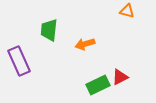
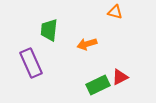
orange triangle: moved 12 px left, 1 px down
orange arrow: moved 2 px right
purple rectangle: moved 12 px right, 2 px down
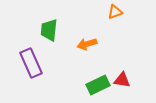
orange triangle: rotated 35 degrees counterclockwise
red triangle: moved 2 px right, 3 px down; rotated 36 degrees clockwise
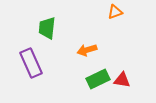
green trapezoid: moved 2 px left, 2 px up
orange arrow: moved 6 px down
green rectangle: moved 6 px up
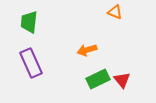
orange triangle: rotated 42 degrees clockwise
green trapezoid: moved 18 px left, 6 px up
red triangle: rotated 42 degrees clockwise
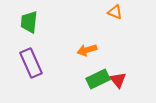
red triangle: moved 4 px left
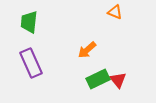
orange arrow: rotated 24 degrees counterclockwise
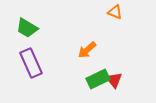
green trapezoid: moved 2 px left, 6 px down; rotated 65 degrees counterclockwise
red triangle: moved 4 px left
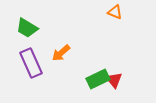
orange arrow: moved 26 px left, 3 px down
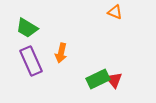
orange arrow: rotated 36 degrees counterclockwise
purple rectangle: moved 2 px up
